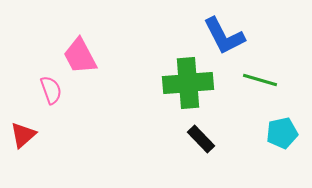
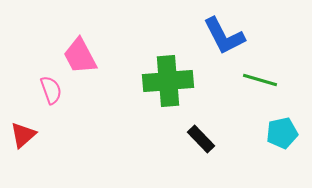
green cross: moved 20 px left, 2 px up
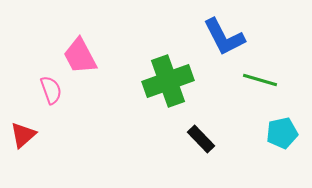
blue L-shape: moved 1 px down
green cross: rotated 15 degrees counterclockwise
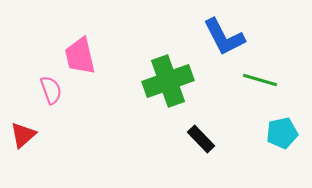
pink trapezoid: rotated 15 degrees clockwise
